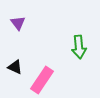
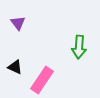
green arrow: rotated 10 degrees clockwise
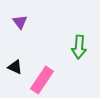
purple triangle: moved 2 px right, 1 px up
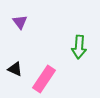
black triangle: moved 2 px down
pink rectangle: moved 2 px right, 1 px up
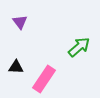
green arrow: rotated 135 degrees counterclockwise
black triangle: moved 1 px right, 2 px up; rotated 21 degrees counterclockwise
